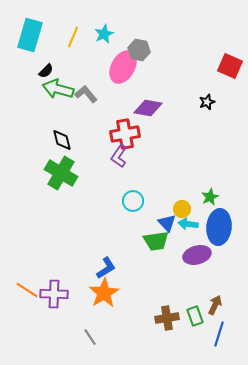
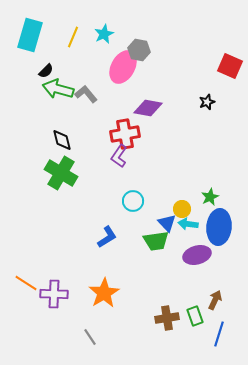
blue L-shape: moved 1 px right, 31 px up
orange line: moved 1 px left, 7 px up
brown arrow: moved 5 px up
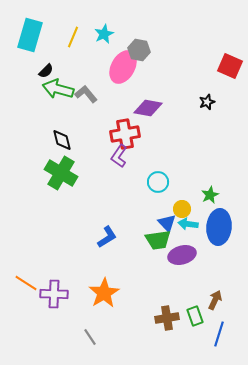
green star: moved 2 px up
cyan circle: moved 25 px right, 19 px up
green trapezoid: moved 2 px right, 1 px up
purple ellipse: moved 15 px left
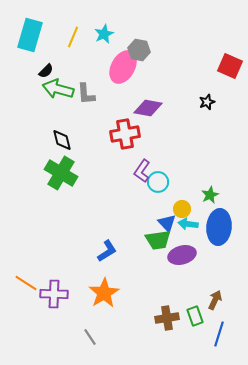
gray L-shape: rotated 145 degrees counterclockwise
purple L-shape: moved 23 px right, 15 px down
blue L-shape: moved 14 px down
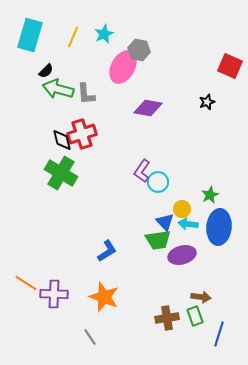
red cross: moved 43 px left; rotated 8 degrees counterclockwise
blue triangle: moved 2 px left, 1 px up
orange star: moved 4 px down; rotated 20 degrees counterclockwise
brown arrow: moved 14 px left, 3 px up; rotated 72 degrees clockwise
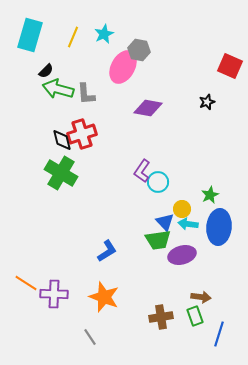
brown cross: moved 6 px left, 1 px up
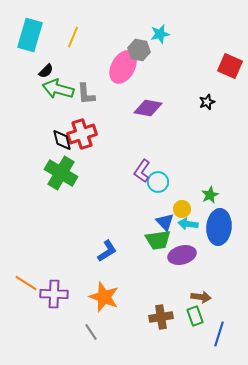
cyan star: moved 56 px right; rotated 12 degrees clockwise
gray line: moved 1 px right, 5 px up
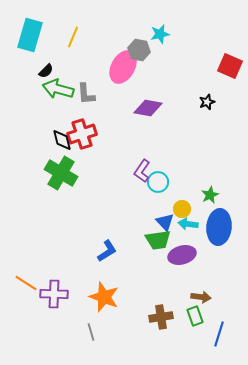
gray line: rotated 18 degrees clockwise
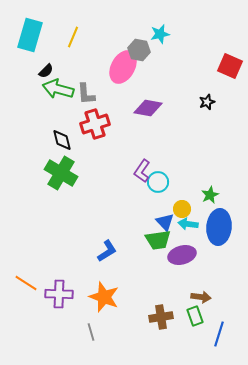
red cross: moved 13 px right, 10 px up
purple cross: moved 5 px right
